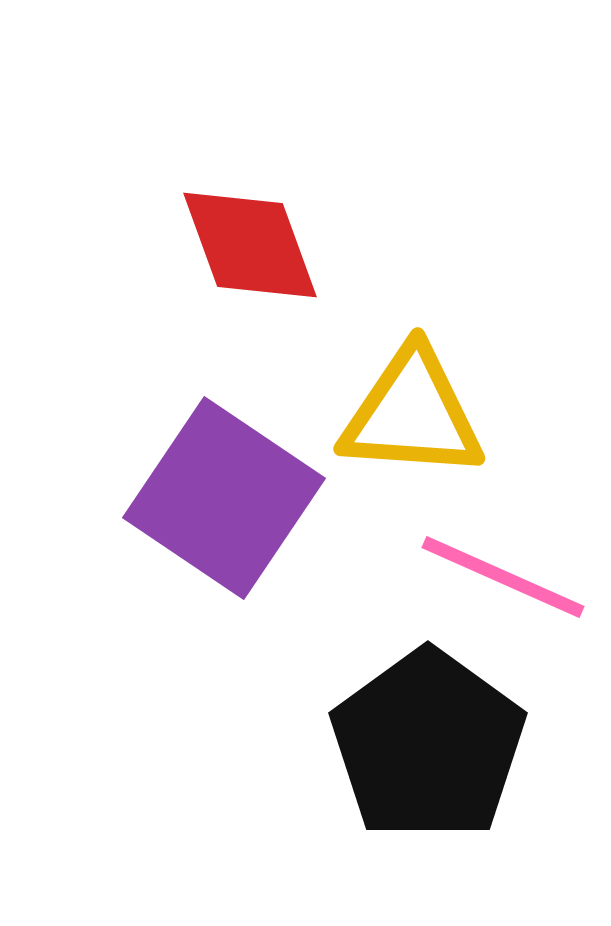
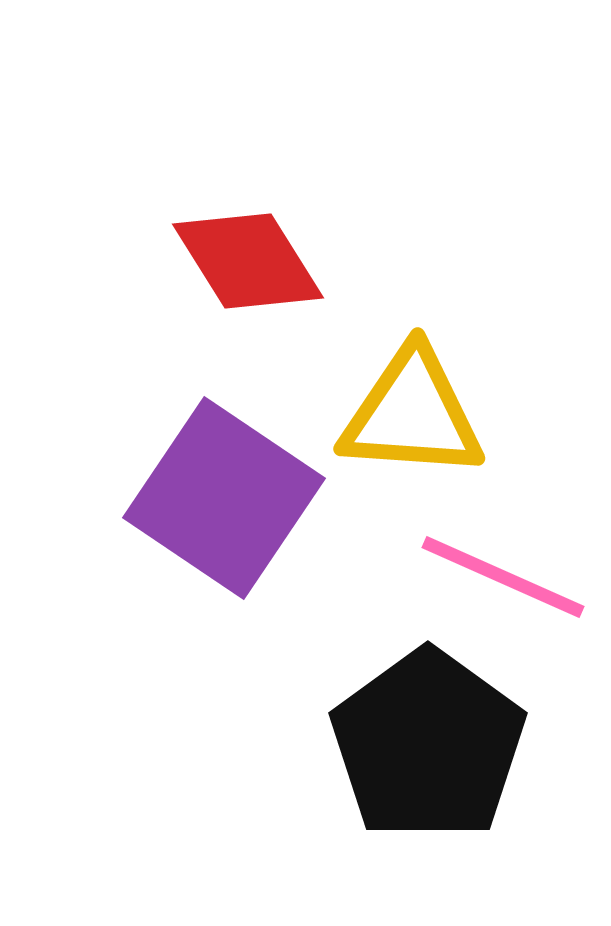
red diamond: moved 2 px left, 16 px down; rotated 12 degrees counterclockwise
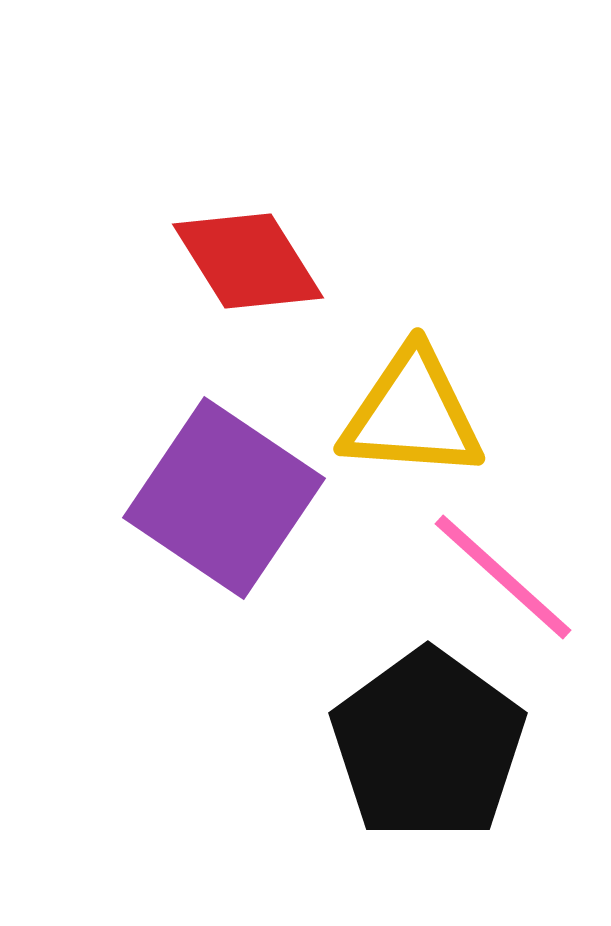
pink line: rotated 18 degrees clockwise
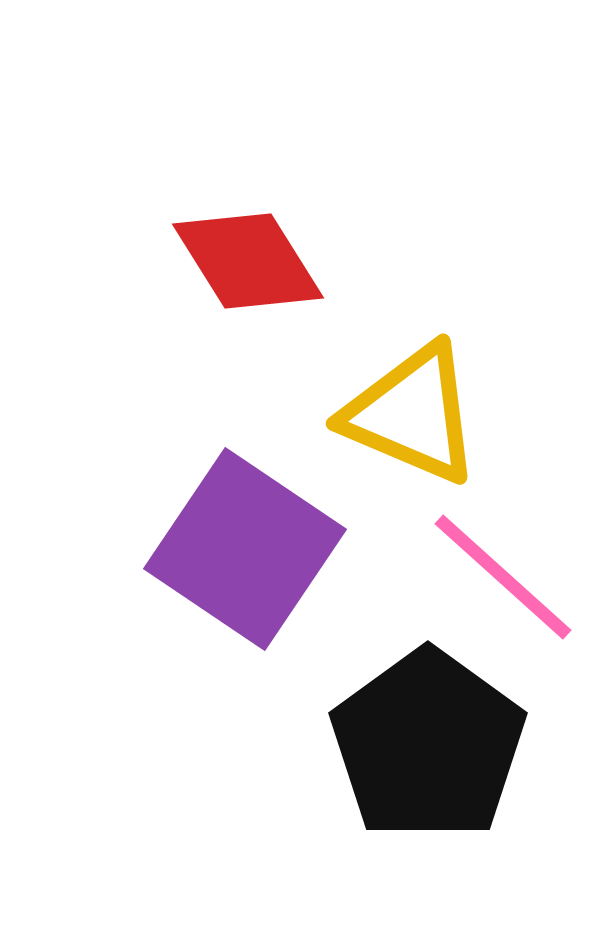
yellow triangle: rotated 19 degrees clockwise
purple square: moved 21 px right, 51 px down
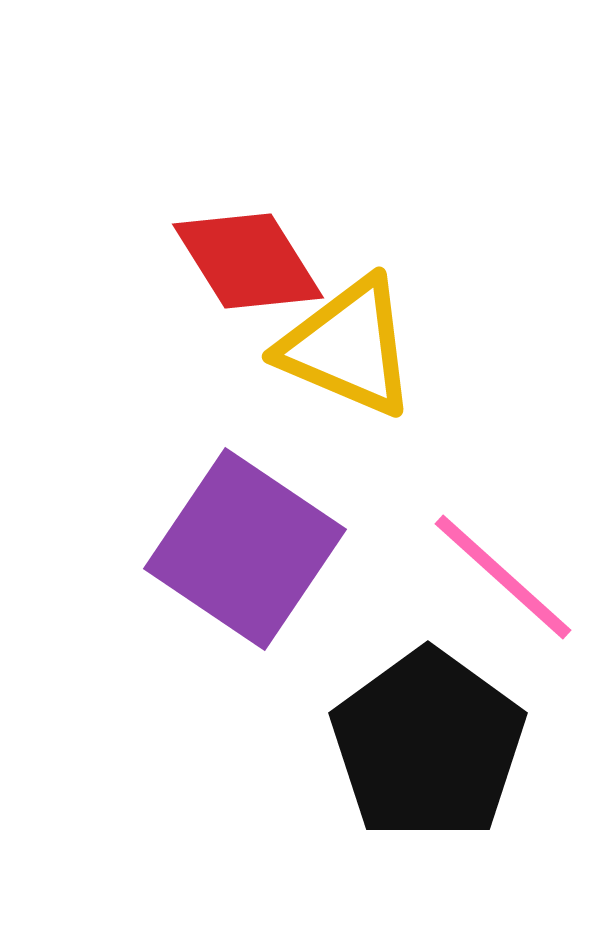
yellow triangle: moved 64 px left, 67 px up
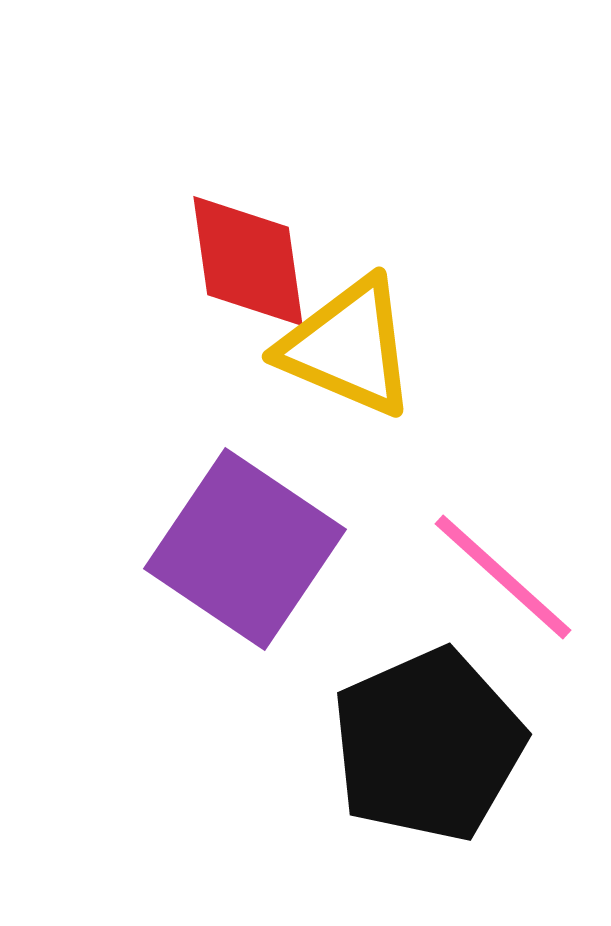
red diamond: rotated 24 degrees clockwise
black pentagon: rotated 12 degrees clockwise
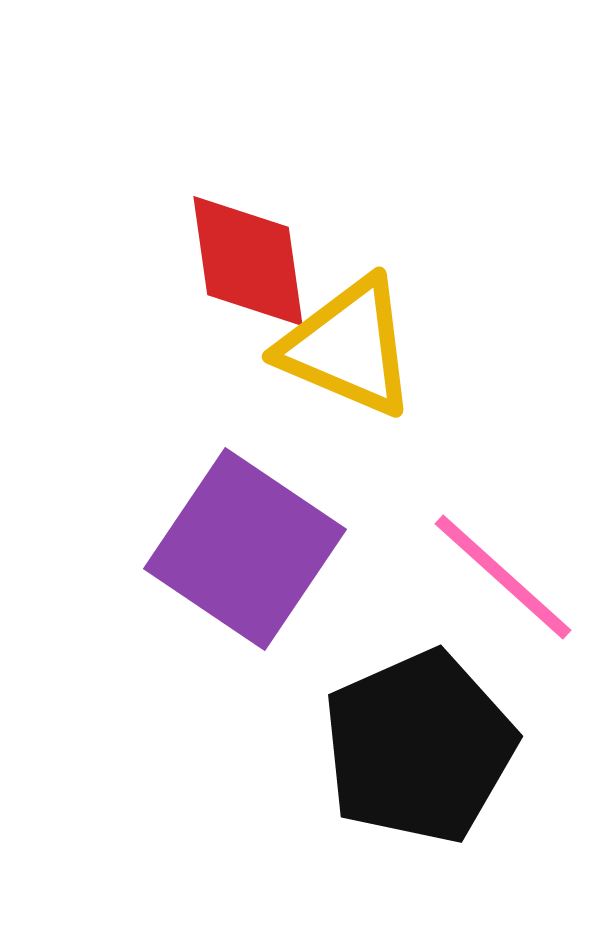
black pentagon: moved 9 px left, 2 px down
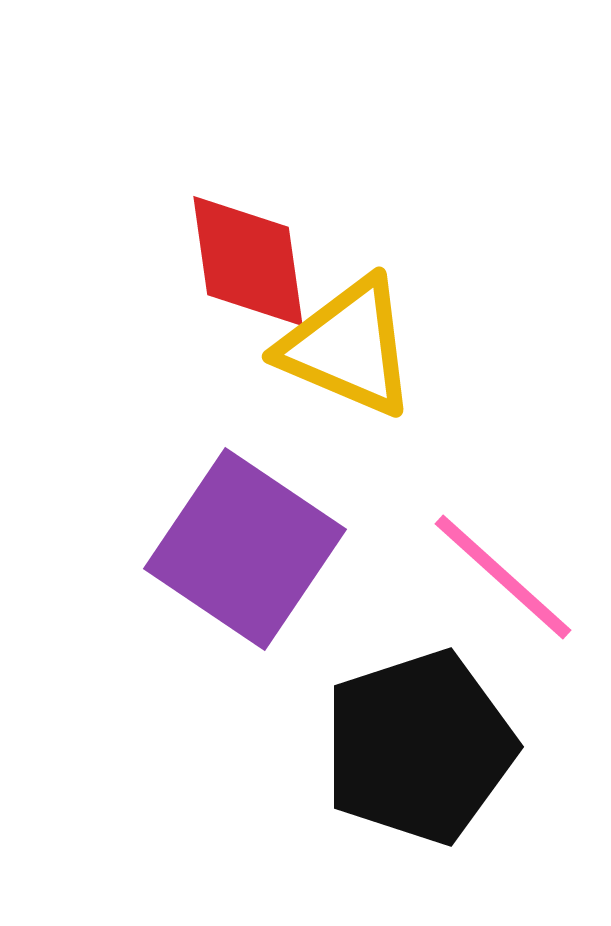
black pentagon: rotated 6 degrees clockwise
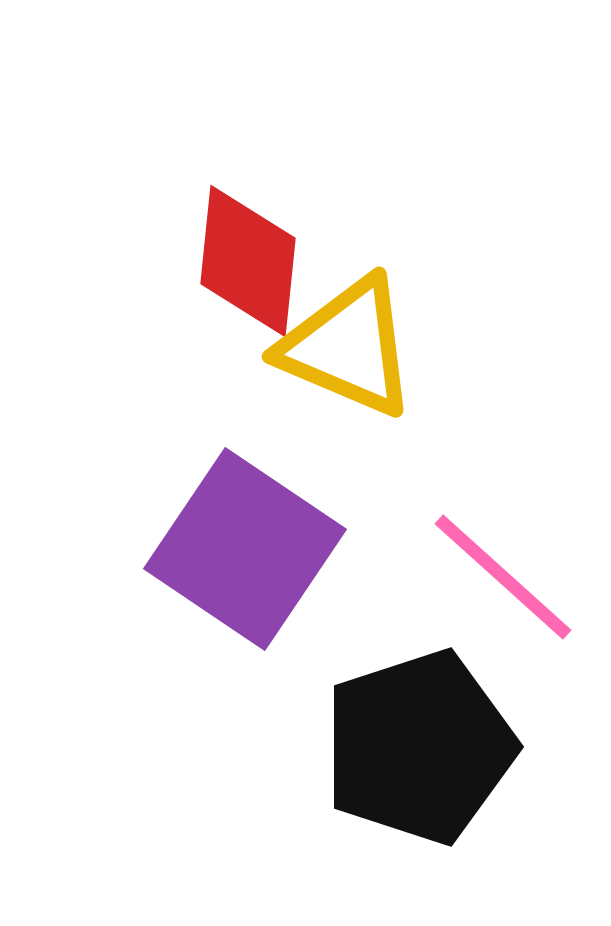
red diamond: rotated 14 degrees clockwise
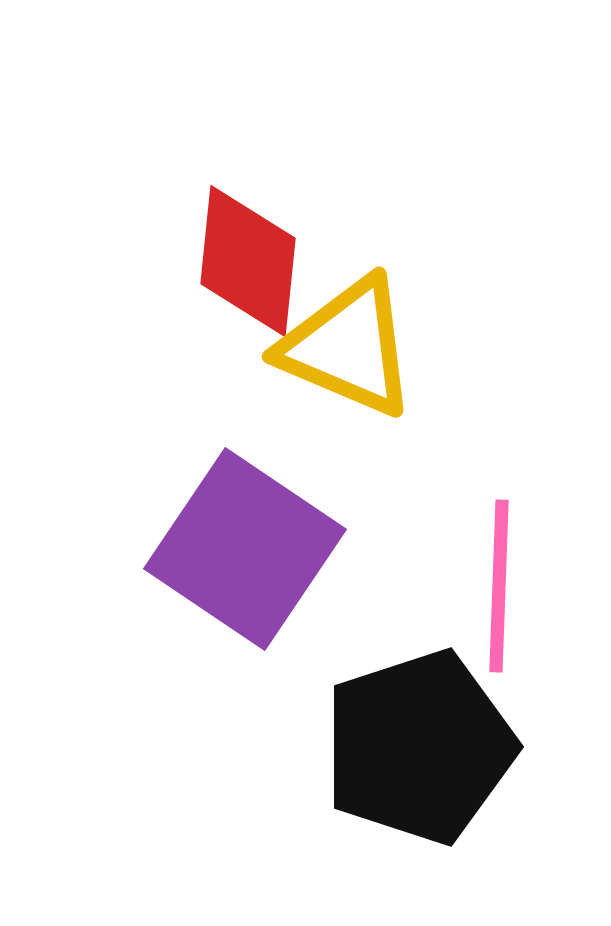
pink line: moved 4 px left, 9 px down; rotated 50 degrees clockwise
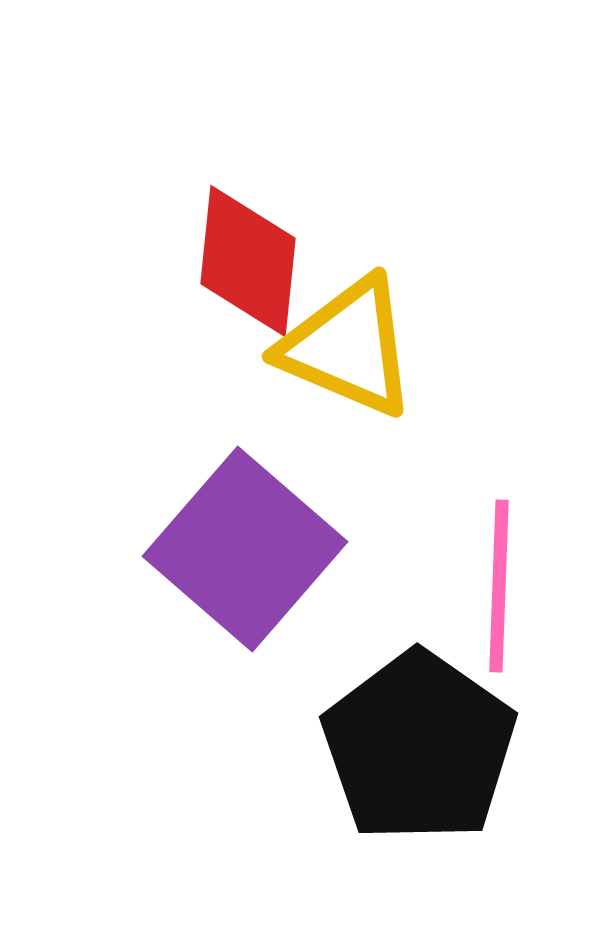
purple square: rotated 7 degrees clockwise
black pentagon: rotated 19 degrees counterclockwise
